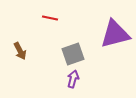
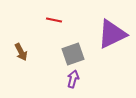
red line: moved 4 px right, 2 px down
purple triangle: moved 3 px left; rotated 12 degrees counterclockwise
brown arrow: moved 1 px right, 1 px down
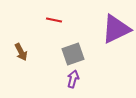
purple triangle: moved 4 px right, 5 px up
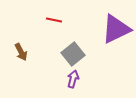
gray square: rotated 20 degrees counterclockwise
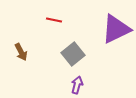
purple arrow: moved 4 px right, 6 px down
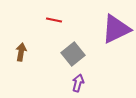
brown arrow: rotated 144 degrees counterclockwise
purple arrow: moved 1 px right, 2 px up
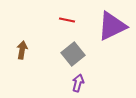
red line: moved 13 px right
purple triangle: moved 4 px left, 3 px up
brown arrow: moved 1 px right, 2 px up
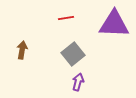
red line: moved 1 px left, 2 px up; rotated 21 degrees counterclockwise
purple triangle: moved 2 px right, 2 px up; rotated 28 degrees clockwise
purple arrow: moved 1 px up
